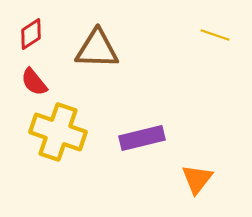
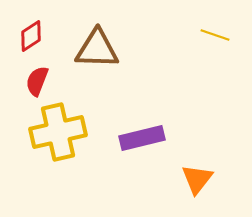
red diamond: moved 2 px down
red semicircle: moved 3 px right, 1 px up; rotated 60 degrees clockwise
yellow cross: rotated 32 degrees counterclockwise
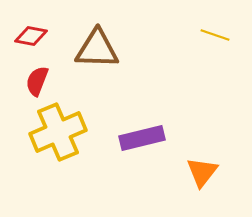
red diamond: rotated 44 degrees clockwise
yellow cross: rotated 10 degrees counterclockwise
orange triangle: moved 5 px right, 7 px up
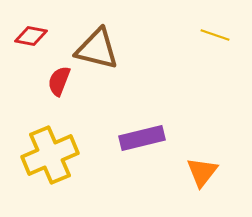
brown triangle: rotated 12 degrees clockwise
red semicircle: moved 22 px right
yellow cross: moved 8 px left, 23 px down
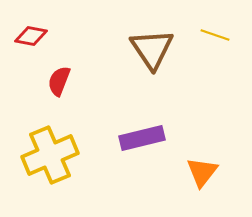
brown triangle: moved 55 px right; rotated 42 degrees clockwise
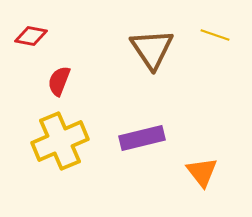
yellow cross: moved 10 px right, 14 px up
orange triangle: rotated 16 degrees counterclockwise
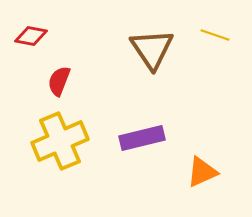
orange triangle: rotated 44 degrees clockwise
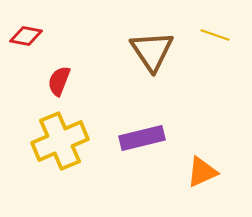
red diamond: moved 5 px left
brown triangle: moved 2 px down
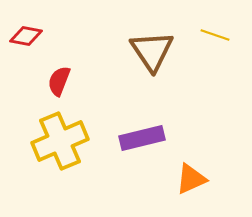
orange triangle: moved 11 px left, 7 px down
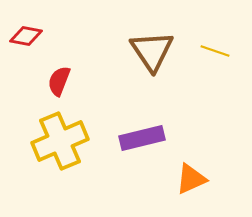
yellow line: moved 16 px down
